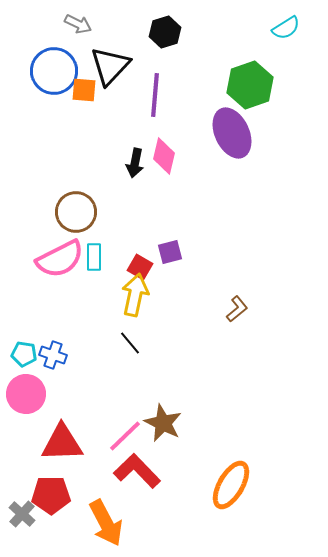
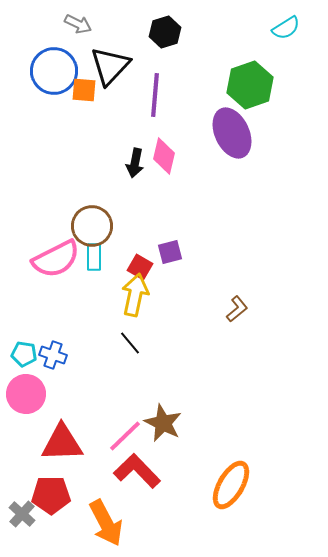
brown circle: moved 16 px right, 14 px down
pink semicircle: moved 4 px left
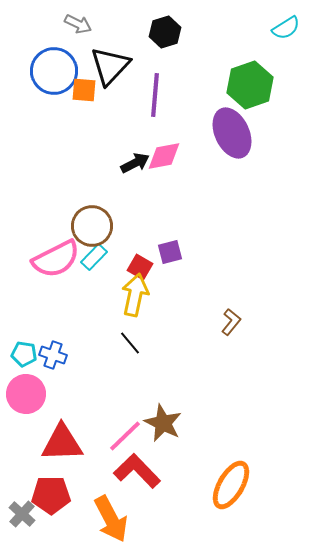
pink diamond: rotated 66 degrees clockwise
black arrow: rotated 128 degrees counterclockwise
cyan rectangle: rotated 44 degrees clockwise
brown L-shape: moved 6 px left, 13 px down; rotated 12 degrees counterclockwise
orange arrow: moved 5 px right, 4 px up
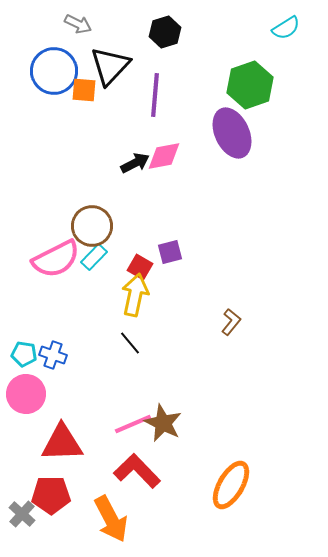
pink line: moved 8 px right, 12 px up; rotated 21 degrees clockwise
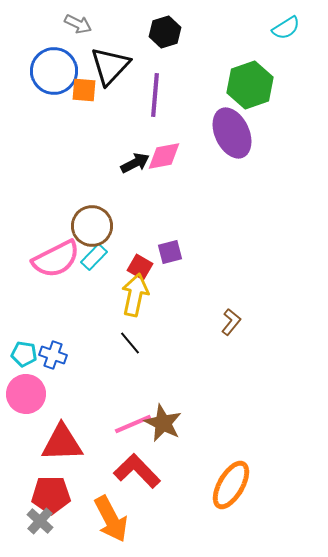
gray cross: moved 18 px right, 7 px down
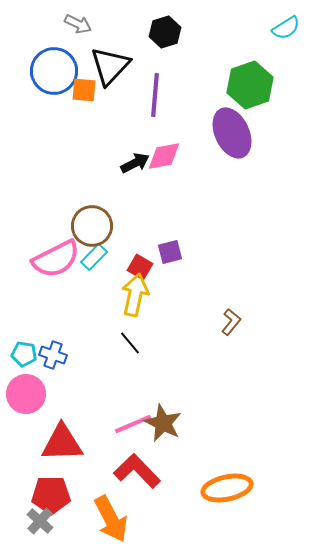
orange ellipse: moved 4 px left, 3 px down; rotated 48 degrees clockwise
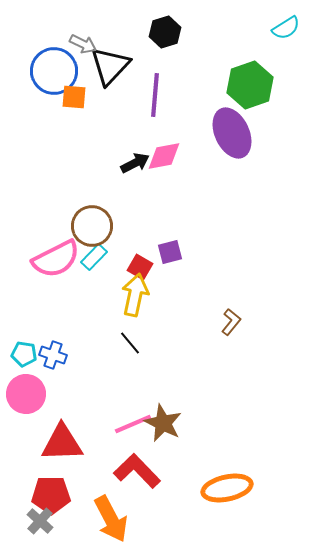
gray arrow: moved 5 px right, 20 px down
orange square: moved 10 px left, 7 px down
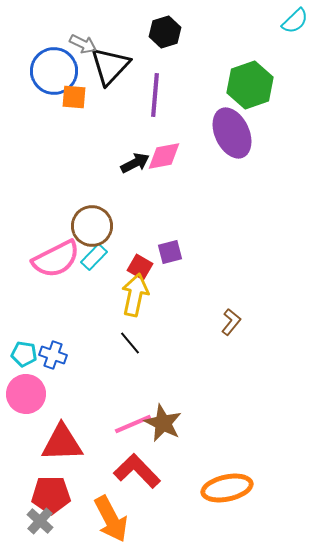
cyan semicircle: moved 9 px right, 7 px up; rotated 12 degrees counterclockwise
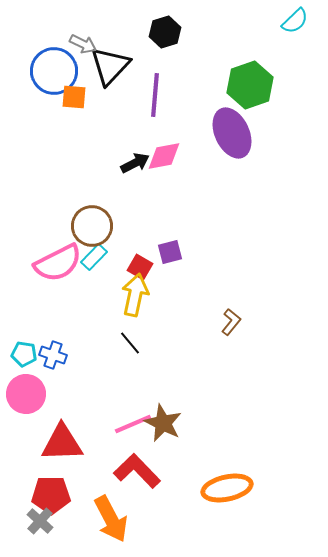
pink semicircle: moved 2 px right, 4 px down
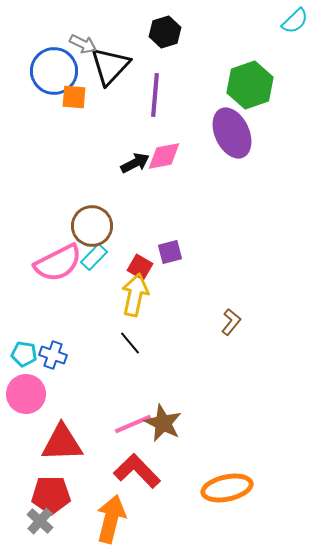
orange arrow: rotated 138 degrees counterclockwise
